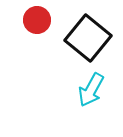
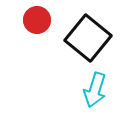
cyan arrow: moved 4 px right; rotated 12 degrees counterclockwise
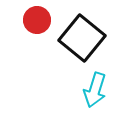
black square: moved 6 px left
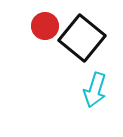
red circle: moved 8 px right, 6 px down
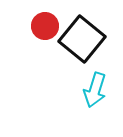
black square: moved 1 px down
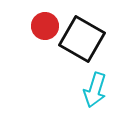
black square: rotated 9 degrees counterclockwise
